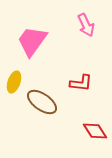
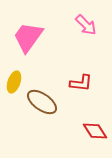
pink arrow: rotated 20 degrees counterclockwise
pink trapezoid: moved 4 px left, 4 px up
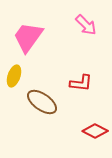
yellow ellipse: moved 6 px up
red diamond: rotated 30 degrees counterclockwise
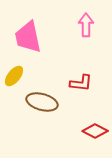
pink arrow: rotated 135 degrees counterclockwise
pink trapezoid: rotated 48 degrees counterclockwise
yellow ellipse: rotated 20 degrees clockwise
brown ellipse: rotated 20 degrees counterclockwise
